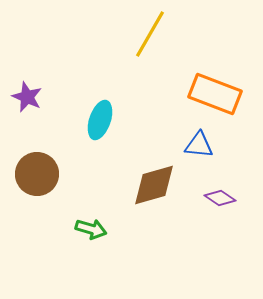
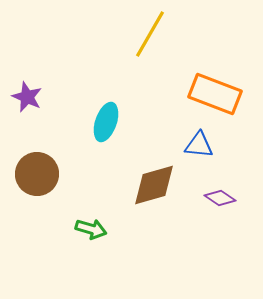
cyan ellipse: moved 6 px right, 2 px down
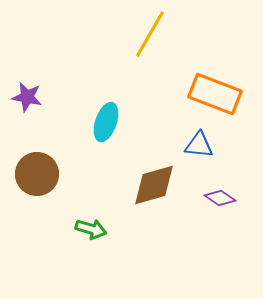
purple star: rotated 12 degrees counterclockwise
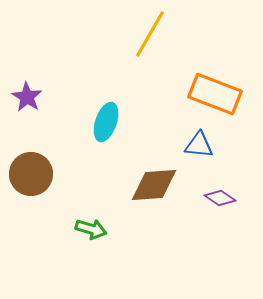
purple star: rotated 20 degrees clockwise
brown circle: moved 6 px left
brown diamond: rotated 12 degrees clockwise
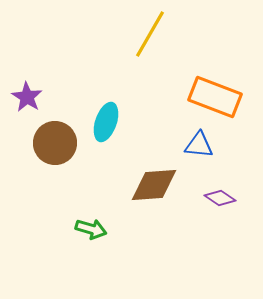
orange rectangle: moved 3 px down
brown circle: moved 24 px right, 31 px up
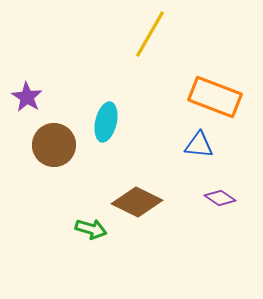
cyan ellipse: rotated 6 degrees counterclockwise
brown circle: moved 1 px left, 2 px down
brown diamond: moved 17 px left, 17 px down; rotated 30 degrees clockwise
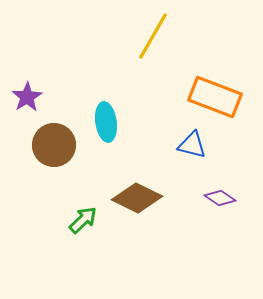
yellow line: moved 3 px right, 2 px down
purple star: rotated 8 degrees clockwise
cyan ellipse: rotated 21 degrees counterclockwise
blue triangle: moved 7 px left; rotated 8 degrees clockwise
brown diamond: moved 4 px up
green arrow: moved 8 px left, 9 px up; rotated 60 degrees counterclockwise
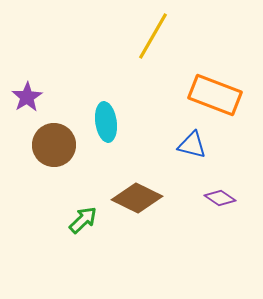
orange rectangle: moved 2 px up
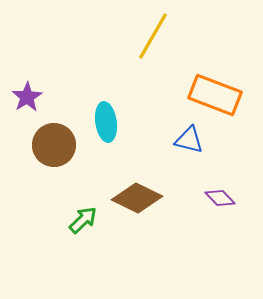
blue triangle: moved 3 px left, 5 px up
purple diamond: rotated 12 degrees clockwise
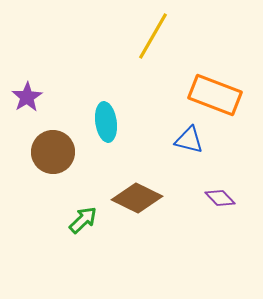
brown circle: moved 1 px left, 7 px down
